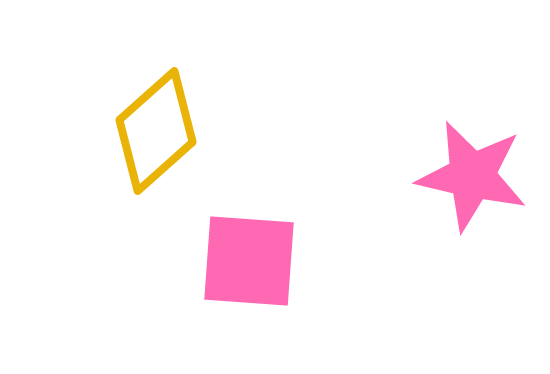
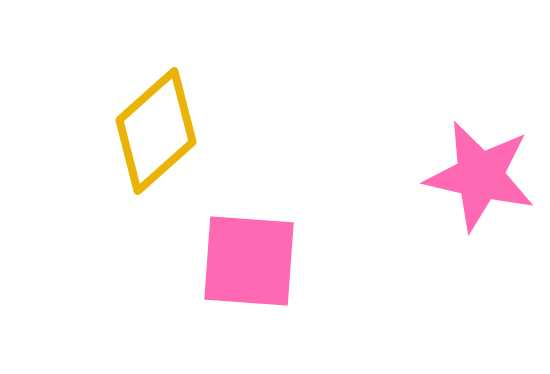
pink star: moved 8 px right
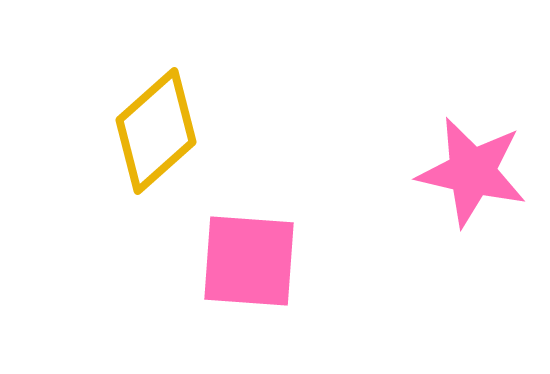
pink star: moved 8 px left, 4 px up
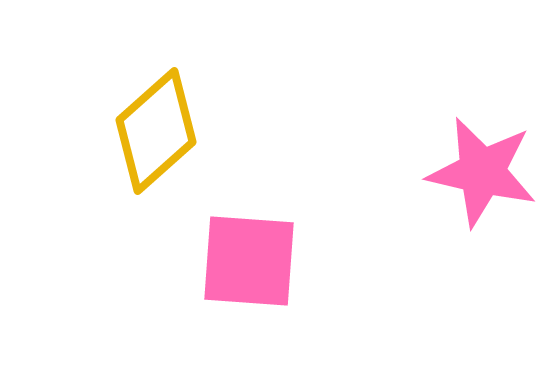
pink star: moved 10 px right
